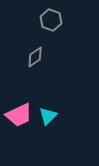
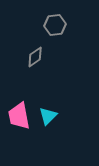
gray hexagon: moved 4 px right, 5 px down; rotated 25 degrees counterclockwise
pink trapezoid: moved 1 px down; rotated 104 degrees clockwise
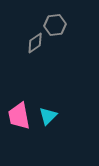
gray diamond: moved 14 px up
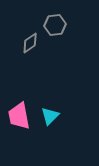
gray diamond: moved 5 px left
cyan triangle: moved 2 px right
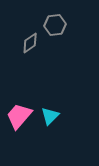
pink trapezoid: rotated 52 degrees clockwise
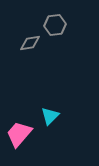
gray diamond: rotated 25 degrees clockwise
pink trapezoid: moved 18 px down
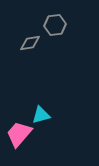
cyan triangle: moved 9 px left, 1 px up; rotated 30 degrees clockwise
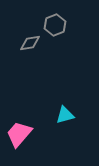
gray hexagon: rotated 15 degrees counterclockwise
cyan triangle: moved 24 px right
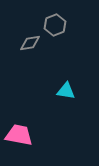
cyan triangle: moved 1 px right, 24 px up; rotated 24 degrees clockwise
pink trapezoid: moved 1 px down; rotated 60 degrees clockwise
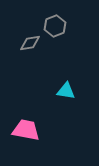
gray hexagon: moved 1 px down
pink trapezoid: moved 7 px right, 5 px up
